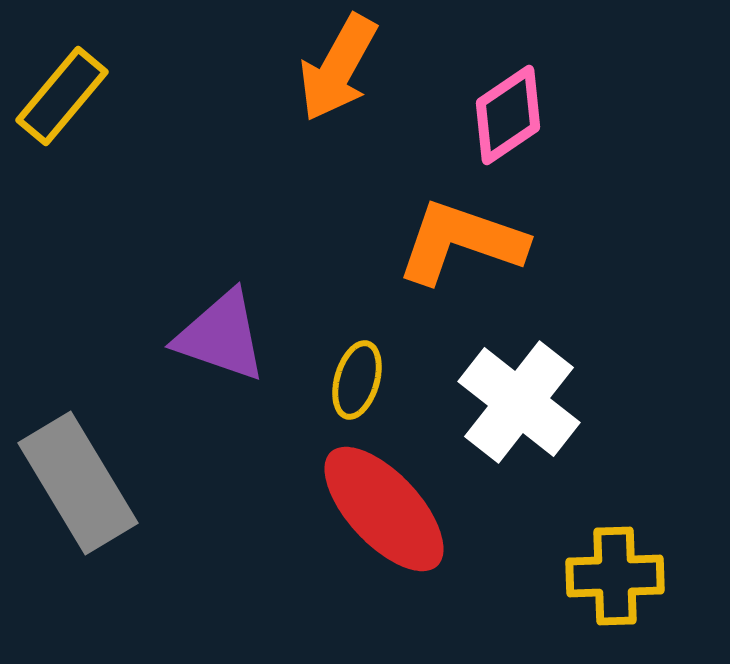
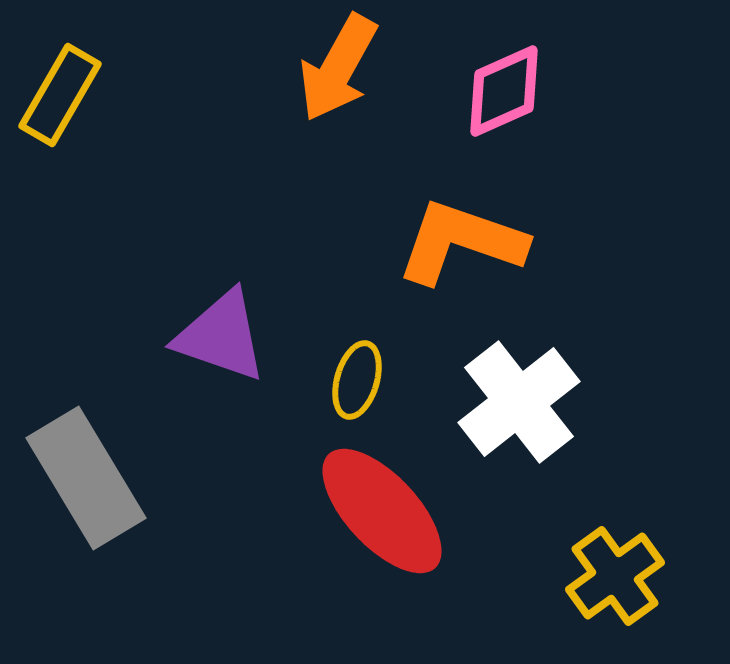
yellow rectangle: moved 2 px left, 1 px up; rotated 10 degrees counterclockwise
pink diamond: moved 4 px left, 24 px up; rotated 10 degrees clockwise
white cross: rotated 14 degrees clockwise
gray rectangle: moved 8 px right, 5 px up
red ellipse: moved 2 px left, 2 px down
yellow cross: rotated 34 degrees counterclockwise
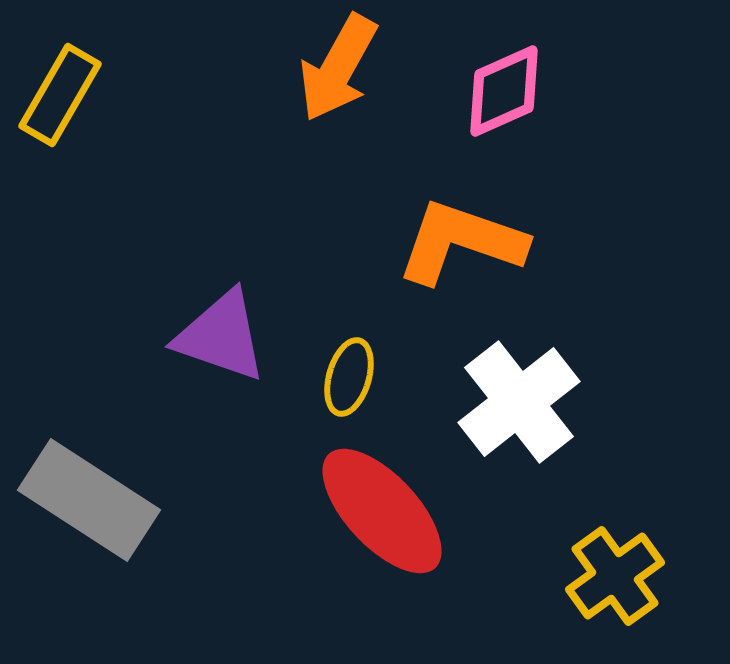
yellow ellipse: moved 8 px left, 3 px up
gray rectangle: moved 3 px right, 22 px down; rotated 26 degrees counterclockwise
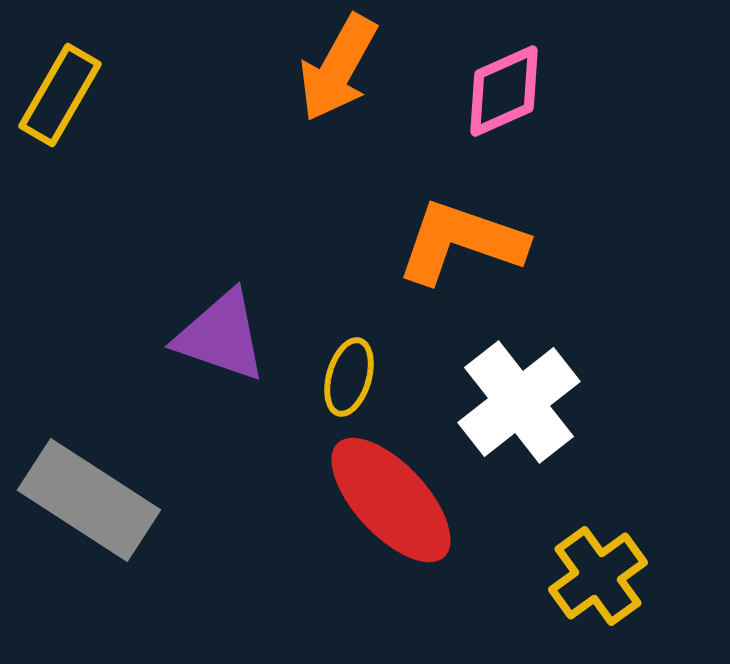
red ellipse: moved 9 px right, 11 px up
yellow cross: moved 17 px left
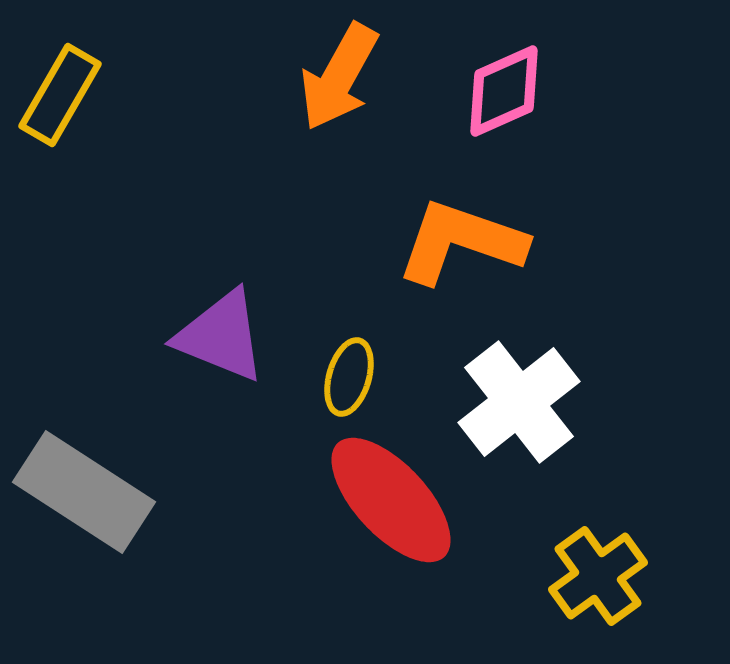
orange arrow: moved 1 px right, 9 px down
purple triangle: rotated 3 degrees clockwise
gray rectangle: moved 5 px left, 8 px up
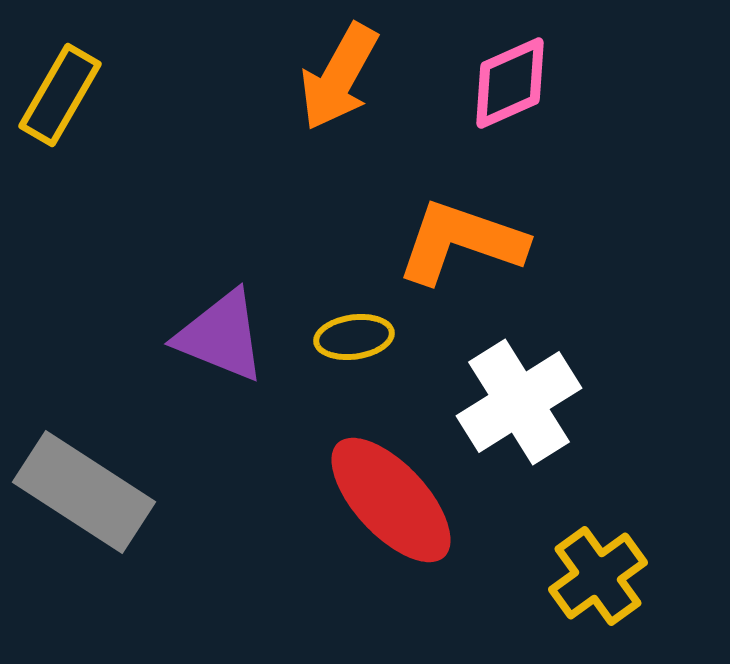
pink diamond: moved 6 px right, 8 px up
yellow ellipse: moved 5 px right, 40 px up; rotated 66 degrees clockwise
white cross: rotated 6 degrees clockwise
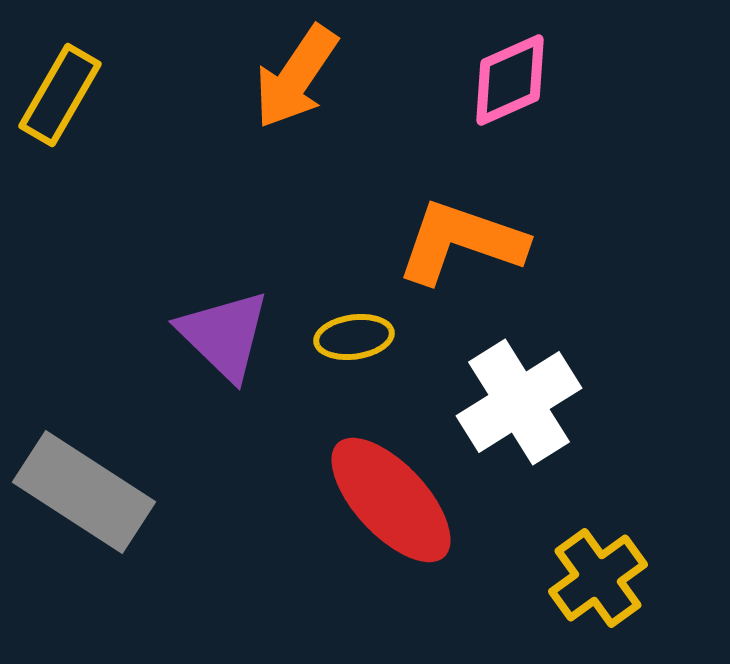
orange arrow: moved 43 px left; rotated 5 degrees clockwise
pink diamond: moved 3 px up
purple triangle: moved 3 px right, 1 px up; rotated 22 degrees clockwise
yellow cross: moved 2 px down
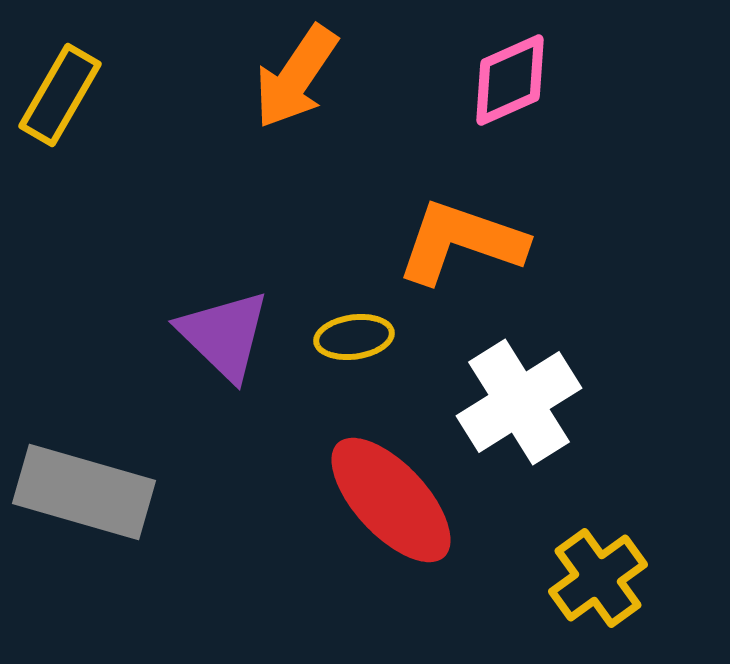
gray rectangle: rotated 17 degrees counterclockwise
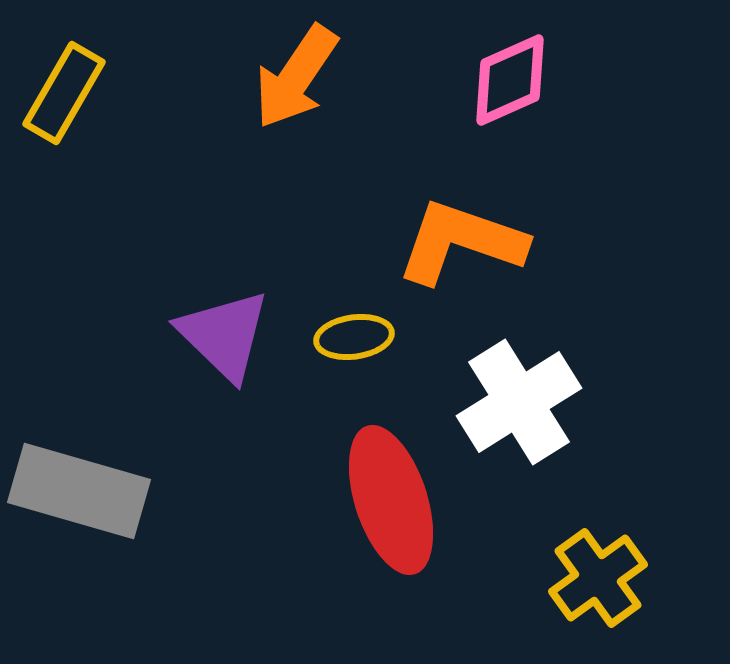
yellow rectangle: moved 4 px right, 2 px up
gray rectangle: moved 5 px left, 1 px up
red ellipse: rotated 25 degrees clockwise
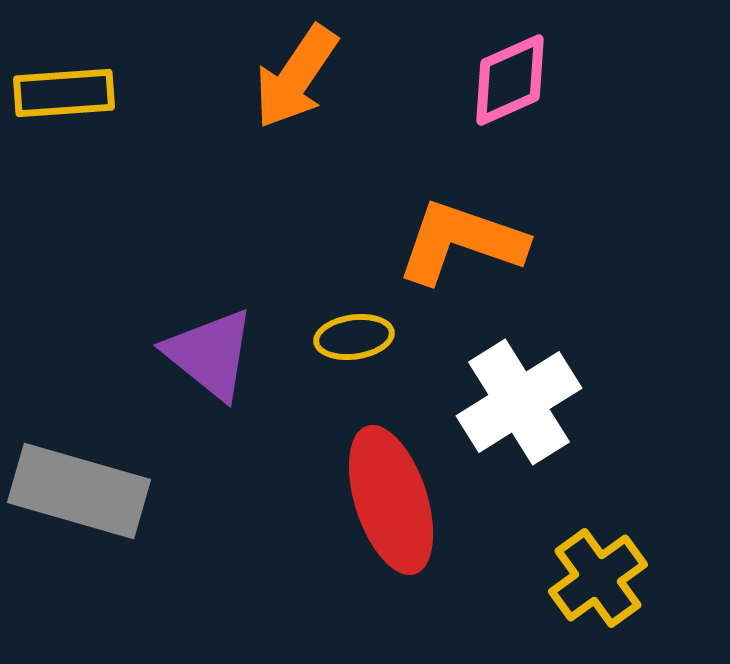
yellow rectangle: rotated 56 degrees clockwise
purple triangle: moved 14 px left, 19 px down; rotated 5 degrees counterclockwise
